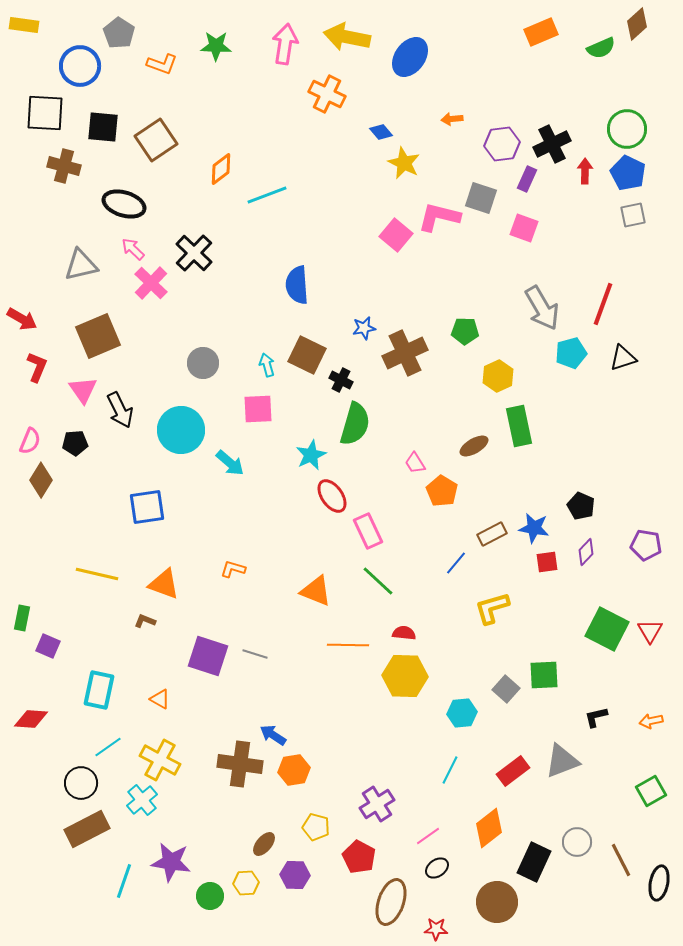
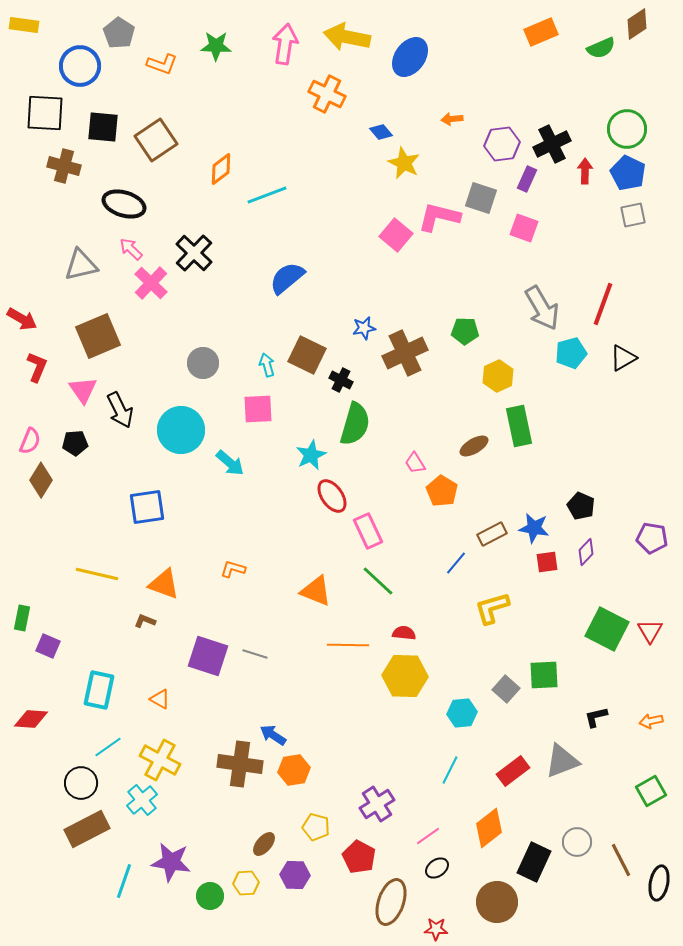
brown diamond at (637, 24): rotated 8 degrees clockwise
pink arrow at (133, 249): moved 2 px left
blue semicircle at (297, 285): moved 10 px left, 7 px up; rotated 54 degrees clockwise
black triangle at (623, 358): rotated 12 degrees counterclockwise
purple pentagon at (646, 545): moved 6 px right, 7 px up
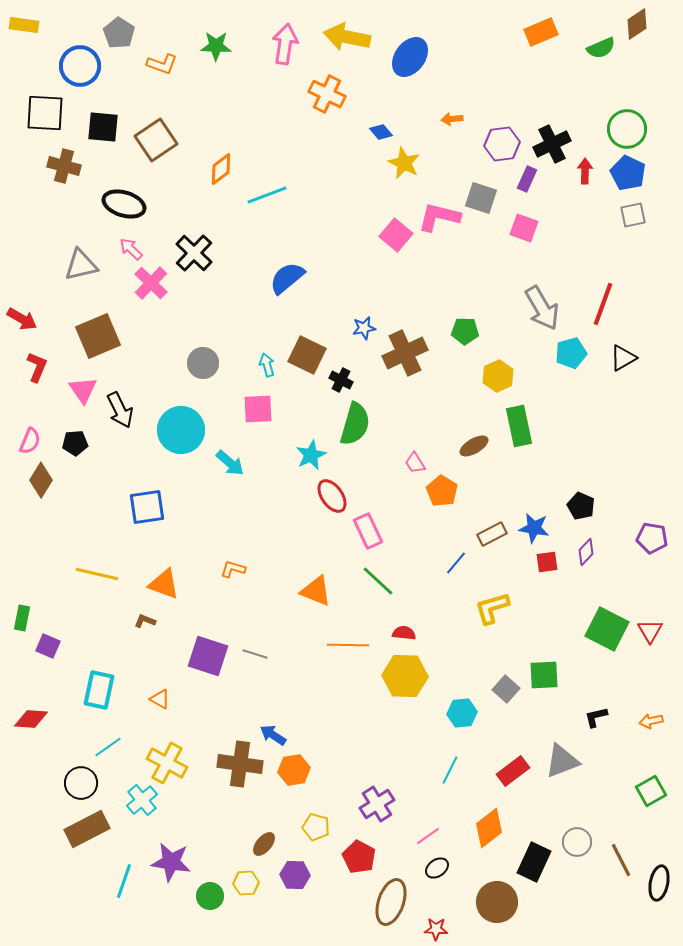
yellow cross at (160, 760): moved 7 px right, 3 px down
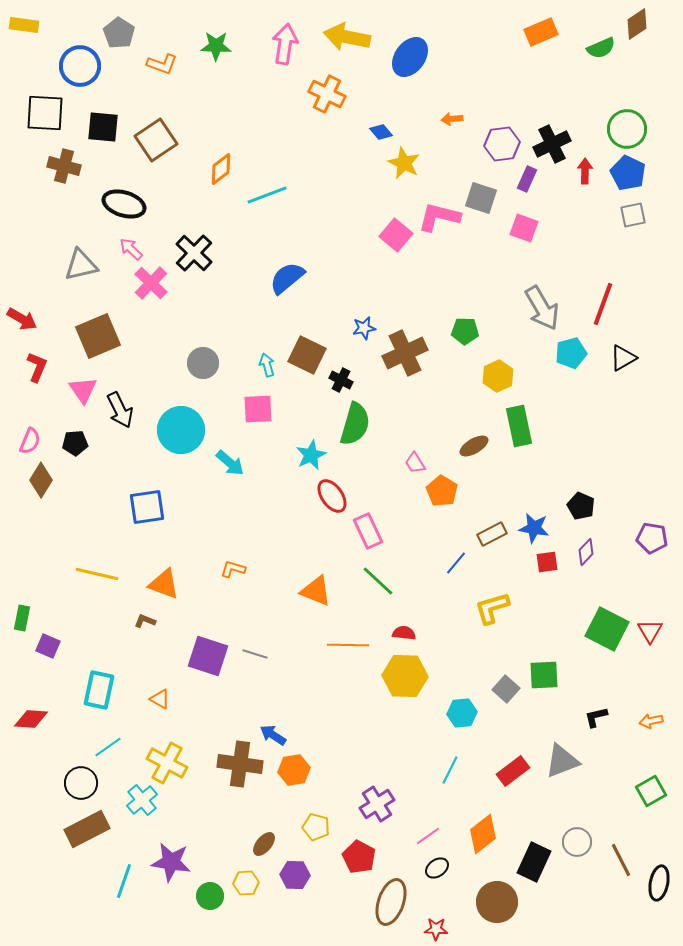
orange diamond at (489, 828): moved 6 px left, 6 px down
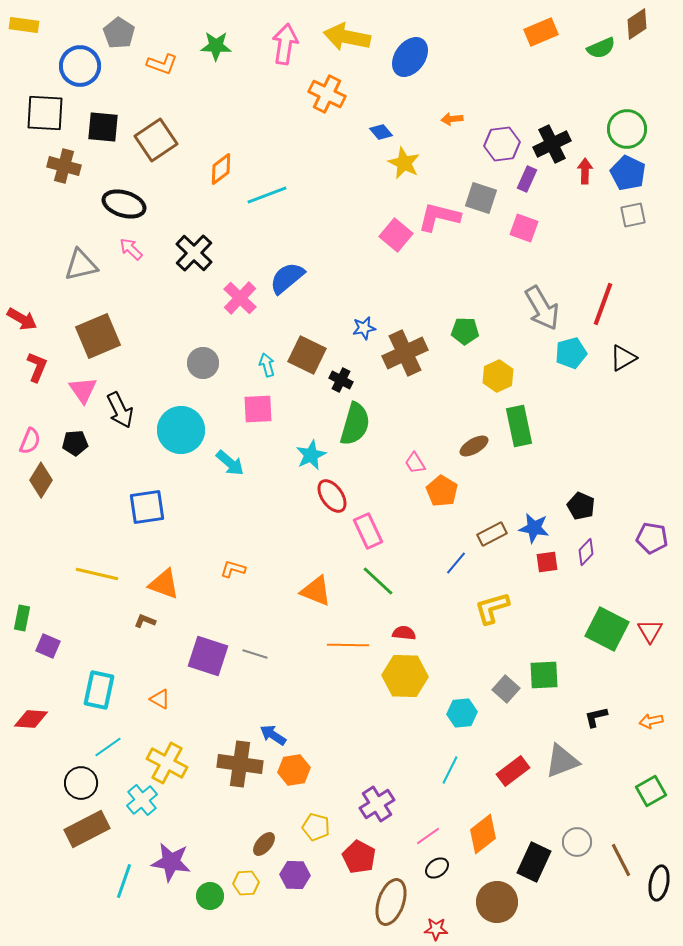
pink cross at (151, 283): moved 89 px right, 15 px down
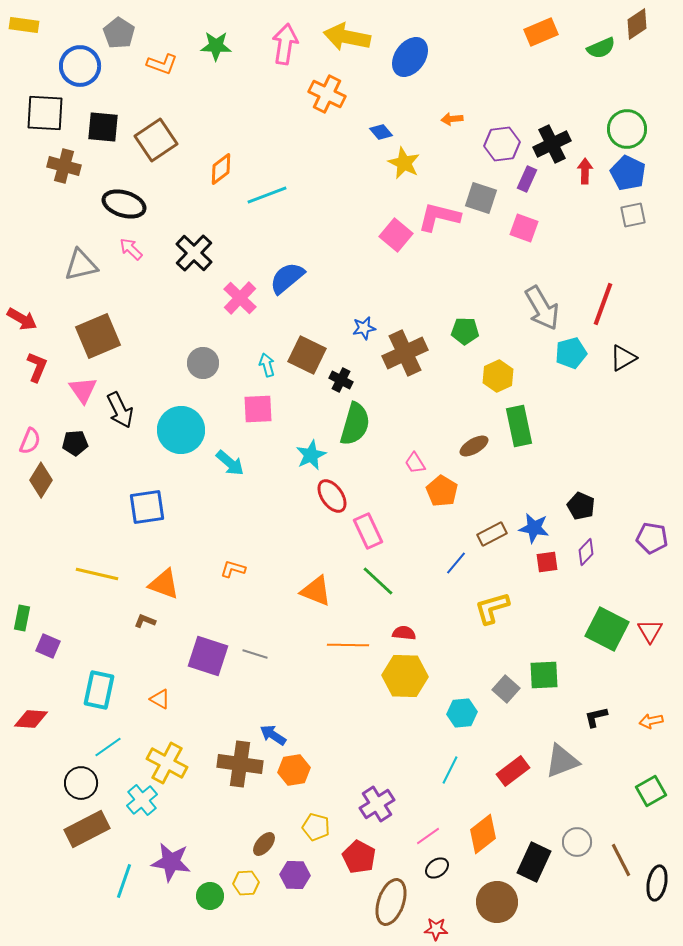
black ellipse at (659, 883): moved 2 px left
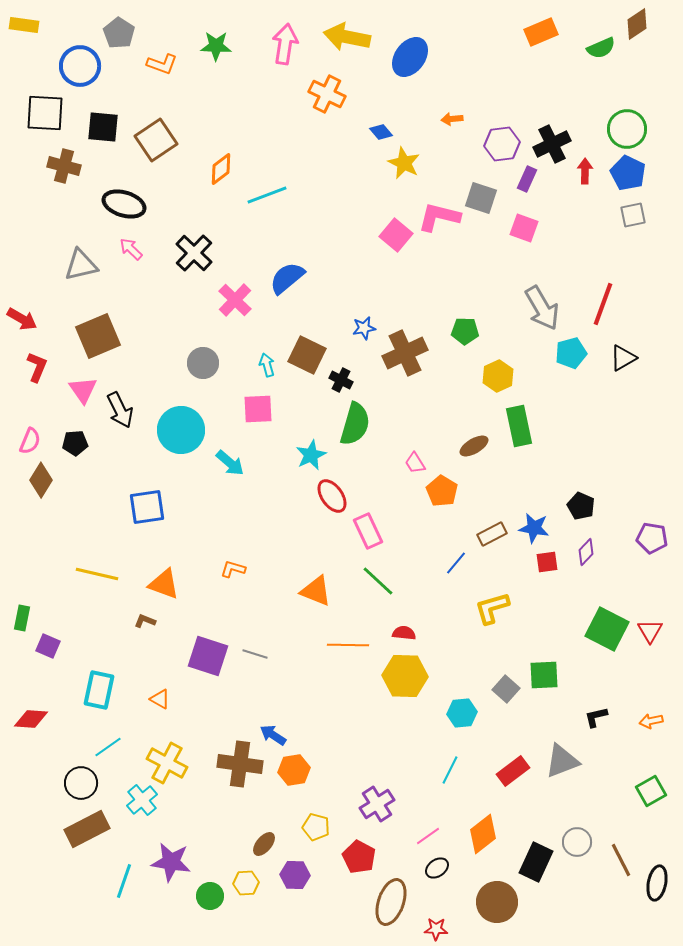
pink cross at (240, 298): moved 5 px left, 2 px down
black rectangle at (534, 862): moved 2 px right
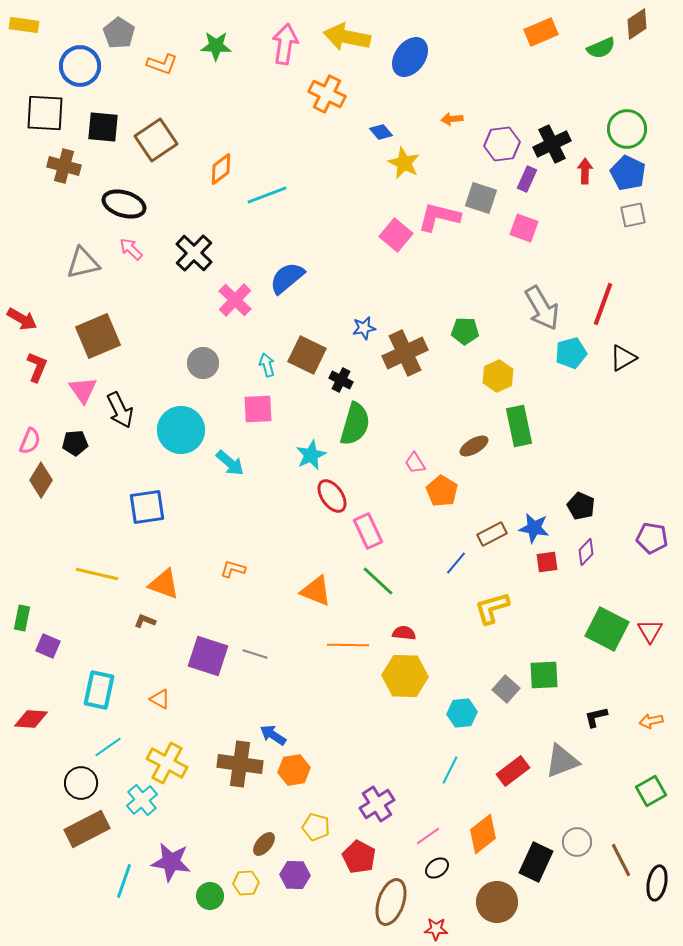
gray triangle at (81, 265): moved 2 px right, 2 px up
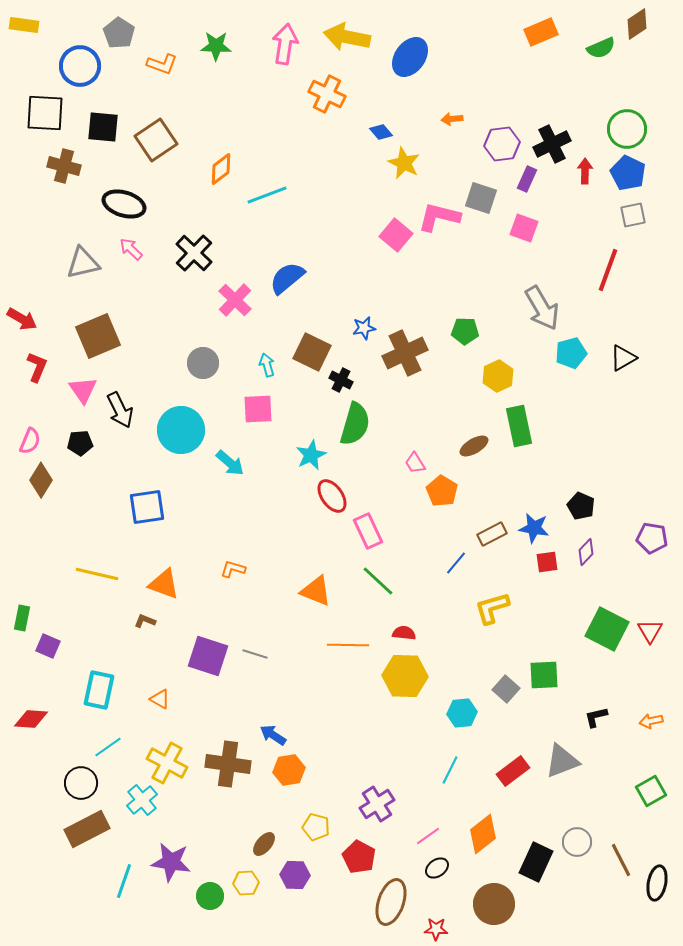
red line at (603, 304): moved 5 px right, 34 px up
brown square at (307, 355): moved 5 px right, 3 px up
black pentagon at (75, 443): moved 5 px right
brown cross at (240, 764): moved 12 px left
orange hexagon at (294, 770): moved 5 px left
brown circle at (497, 902): moved 3 px left, 2 px down
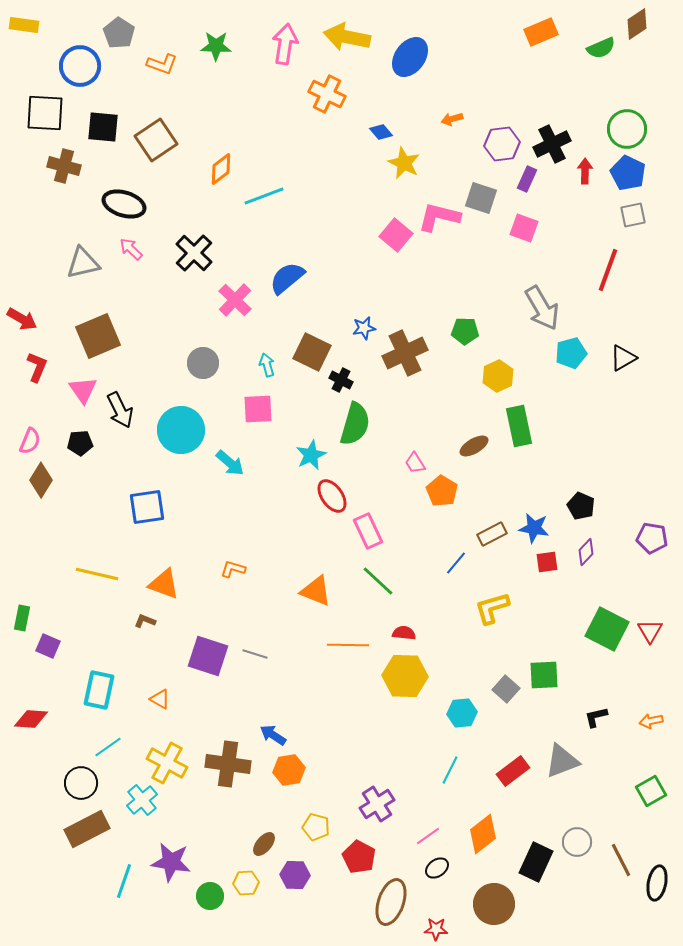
orange arrow at (452, 119): rotated 10 degrees counterclockwise
cyan line at (267, 195): moved 3 px left, 1 px down
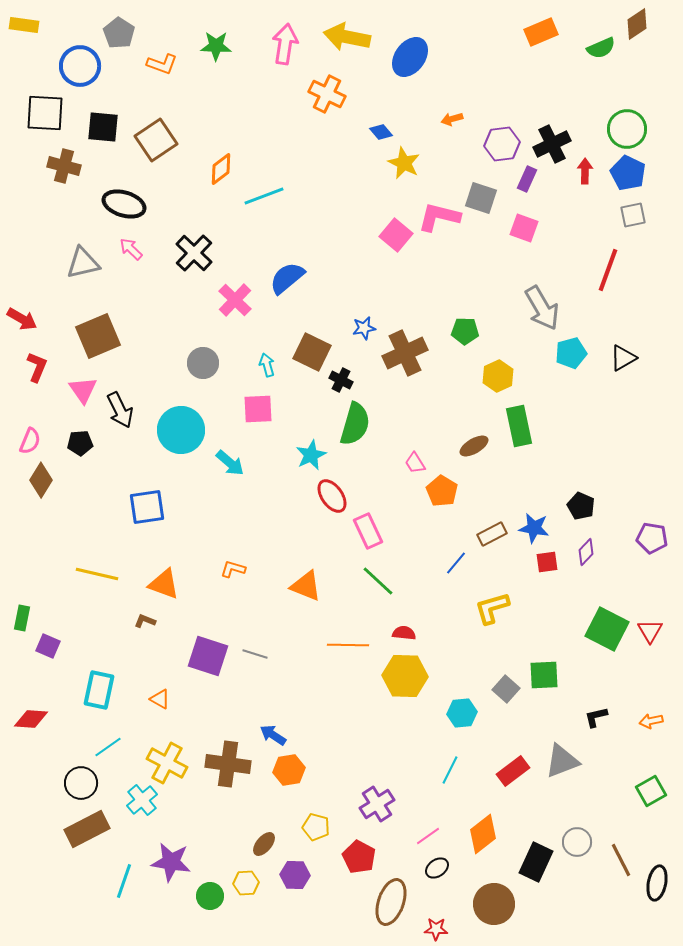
orange triangle at (316, 591): moved 10 px left, 5 px up
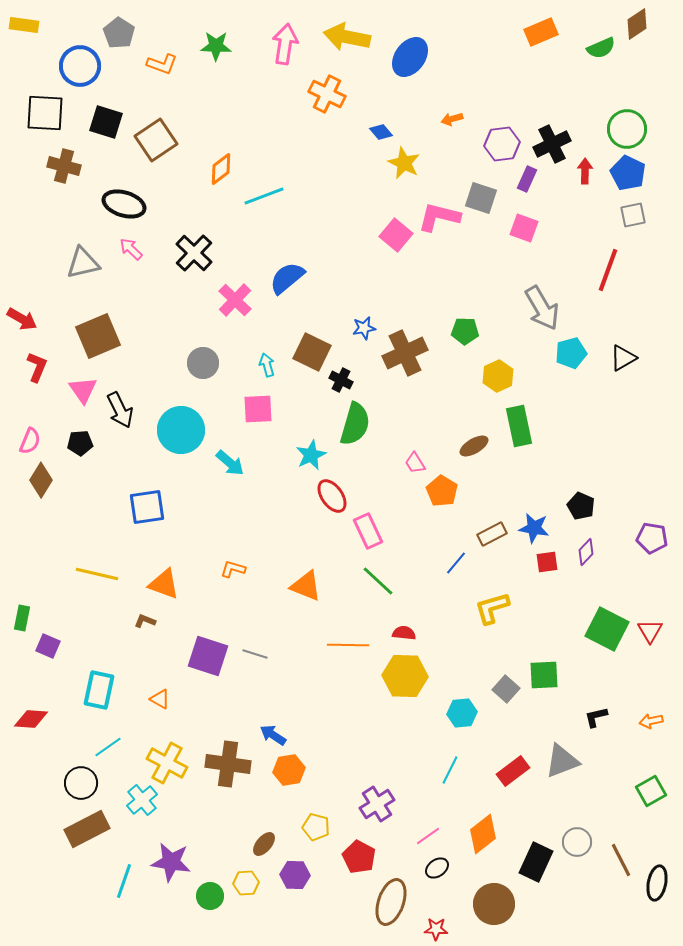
black square at (103, 127): moved 3 px right, 5 px up; rotated 12 degrees clockwise
